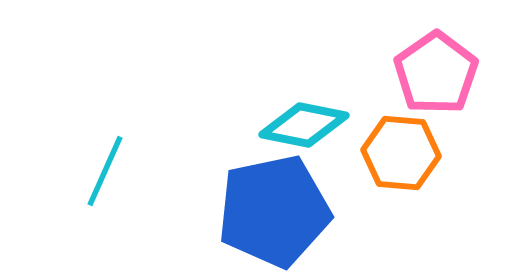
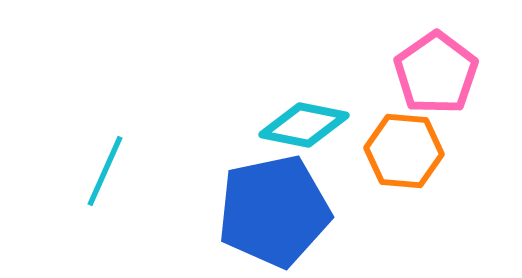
orange hexagon: moved 3 px right, 2 px up
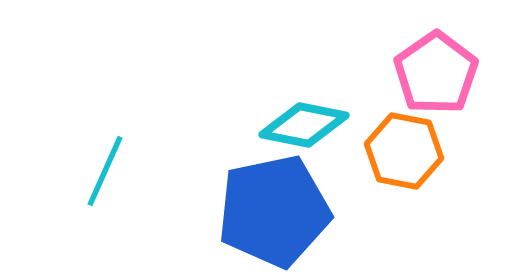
orange hexagon: rotated 6 degrees clockwise
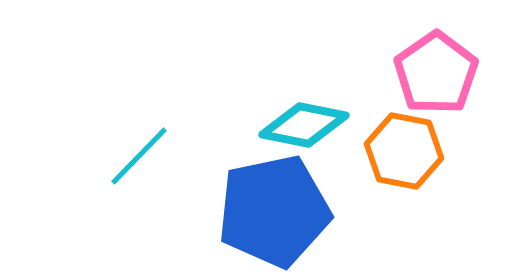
cyan line: moved 34 px right, 15 px up; rotated 20 degrees clockwise
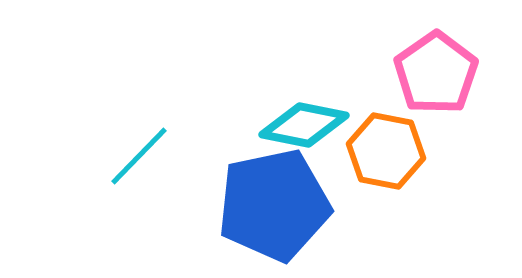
orange hexagon: moved 18 px left
blue pentagon: moved 6 px up
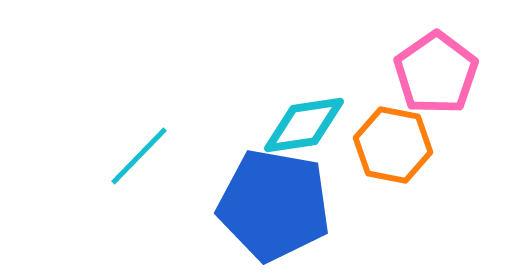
cyan diamond: rotated 20 degrees counterclockwise
orange hexagon: moved 7 px right, 6 px up
blue pentagon: rotated 22 degrees clockwise
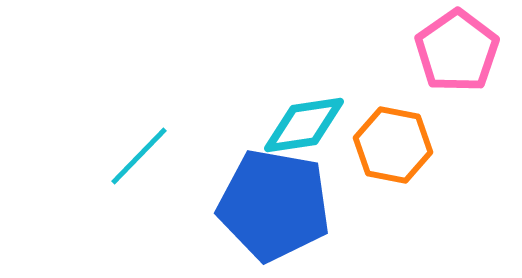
pink pentagon: moved 21 px right, 22 px up
